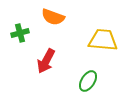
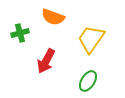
yellow trapezoid: moved 12 px left, 1 px up; rotated 60 degrees counterclockwise
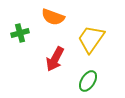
red arrow: moved 9 px right, 2 px up
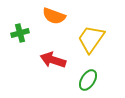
orange semicircle: moved 1 px right, 1 px up
red arrow: moved 2 px left, 1 px down; rotated 80 degrees clockwise
green ellipse: moved 1 px up
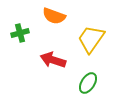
green ellipse: moved 3 px down
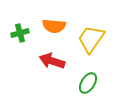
orange semicircle: moved 10 px down; rotated 15 degrees counterclockwise
red arrow: moved 1 px left, 1 px down
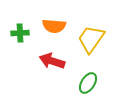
green cross: rotated 12 degrees clockwise
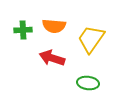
green cross: moved 3 px right, 3 px up
red arrow: moved 3 px up
green ellipse: rotated 65 degrees clockwise
